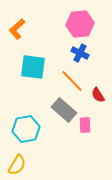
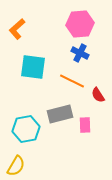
orange line: rotated 20 degrees counterclockwise
gray rectangle: moved 4 px left, 4 px down; rotated 55 degrees counterclockwise
yellow semicircle: moved 1 px left, 1 px down
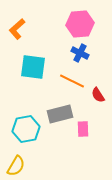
pink rectangle: moved 2 px left, 4 px down
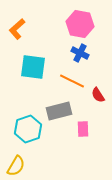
pink hexagon: rotated 16 degrees clockwise
gray rectangle: moved 1 px left, 3 px up
cyan hexagon: moved 2 px right; rotated 8 degrees counterclockwise
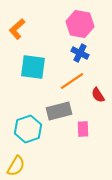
orange line: rotated 60 degrees counterclockwise
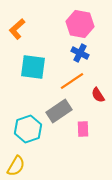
gray rectangle: rotated 20 degrees counterclockwise
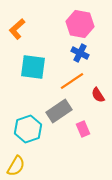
pink rectangle: rotated 21 degrees counterclockwise
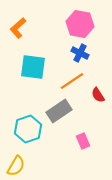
orange L-shape: moved 1 px right, 1 px up
pink rectangle: moved 12 px down
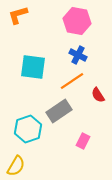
pink hexagon: moved 3 px left, 3 px up
orange L-shape: moved 13 px up; rotated 25 degrees clockwise
blue cross: moved 2 px left, 2 px down
pink rectangle: rotated 49 degrees clockwise
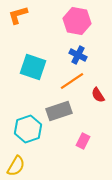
cyan square: rotated 12 degrees clockwise
gray rectangle: rotated 15 degrees clockwise
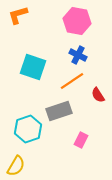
pink rectangle: moved 2 px left, 1 px up
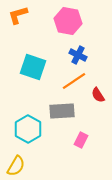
pink hexagon: moved 9 px left
orange line: moved 2 px right
gray rectangle: moved 3 px right; rotated 15 degrees clockwise
cyan hexagon: rotated 12 degrees counterclockwise
